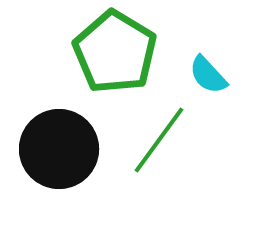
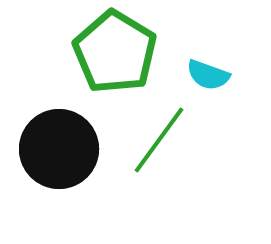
cyan semicircle: rotated 27 degrees counterclockwise
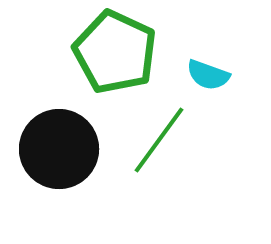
green pentagon: rotated 6 degrees counterclockwise
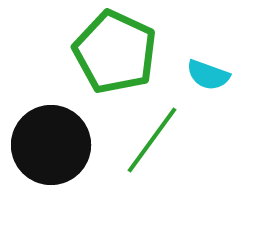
green line: moved 7 px left
black circle: moved 8 px left, 4 px up
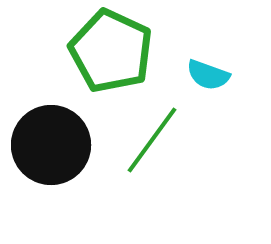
green pentagon: moved 4 px left, 1 px up
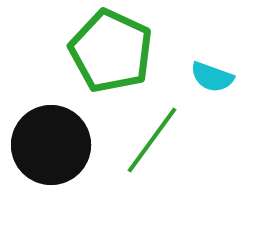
cyan semicircle: moved 4 px right, 2 px down
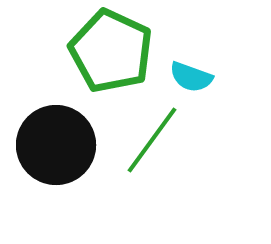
cyan semicircle: moved 21 px left
black circle: moved 5 px right
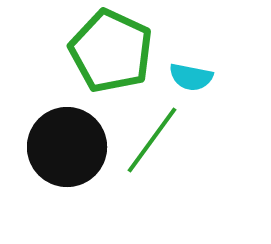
cyan semicircle: rotated 9 degrees counterclockwise
black circle: moved 11 px right, 2 px down
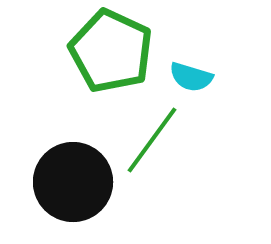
cyan semicircle: rotated 6 degrees clockwise
black circle: moved 6 px right, 35 px down
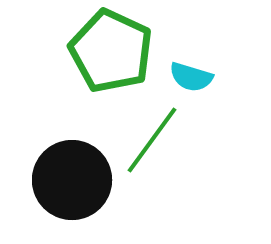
black circle: moved 1 px left, 2 px up
